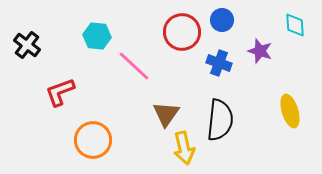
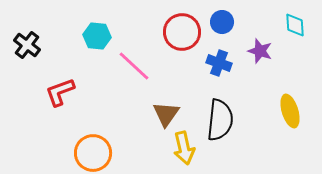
blue circle: moved 2 px down
orange circle: moved 13 px down
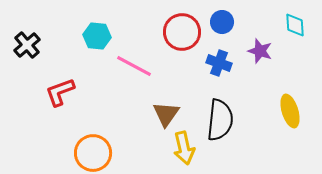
black cross: rotated 12 degrees clockwise
pink line: rotated 15 degrees counterclockwise
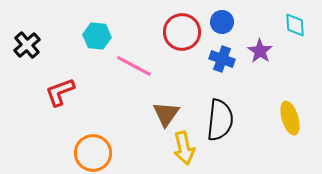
purple star: rotated 15 degrees clockwise
blue cross: moved 3 px right, 4 px up
yellow ellipse: moved 7 px down
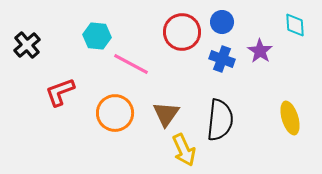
pink line: moved 3 px left, 2 px up
yellow arrow: moved 2 px down; rotated 12 degrees counterclockwise
orange circle: moved 22 px right, 40 px up
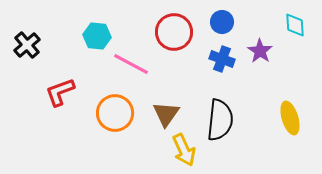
red circle: moved 8 px left
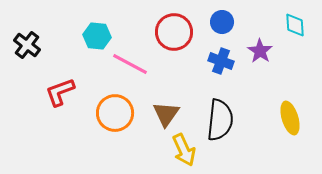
black cross: rotated 12 degrees counterclockwise
blue cross: moved 1 px left, 2 px down
pink line: moved 1 px left
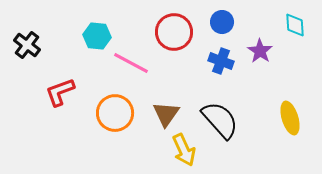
pink line: moved 1 px right, 1 px up
black semicircle: rotated 48 degrees counterclockwise
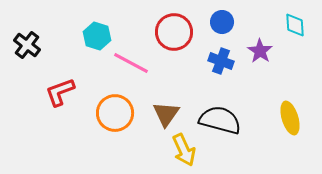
cyan hexagon: rotated 12 degrees clockwise
black semicircle: rotated 33 degrees counterclockwise
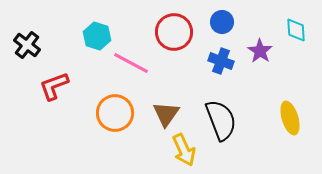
cyan diamond: moved 1 px right, 5 px down
red L-shape: moved 6 px left, 6 px up
black semicircle: moved 1 px right; rotated 54 degrees clockwise
